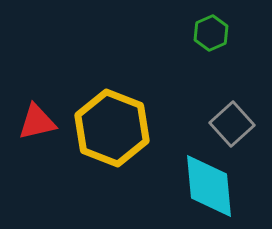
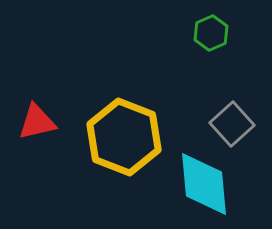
yellow hexagon: moved 12 px right, 9 px down
cyan diamond: moved 5 px left, 2 px up
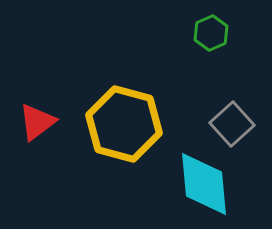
red triangle: rotated 24 degrees counterclockwise
yellow hexagon: moved 13 px up; rotated 6 degrees counterclockwise
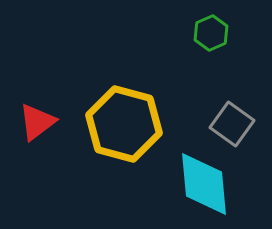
gray square: rotated 12 degrees counterclockwise
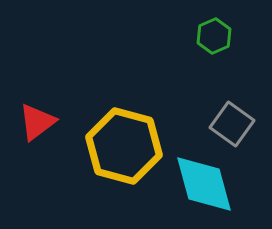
green hexagon: moved 3 px right, 3 px down
yellow hexagon: moved 22 px down
cyan diamond: rotated 10 degrees counterclockwise
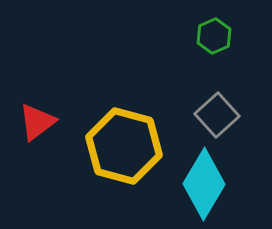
gray square: moved 15 px left, 9 px up; rotated 12 degrees clockwise
cyan diamond: rotated 46 degrees clockwise
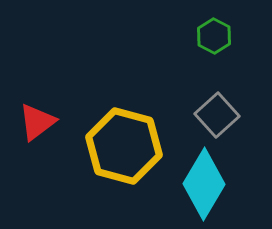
green hexagon: rotated 8 degrees counterclockwise
